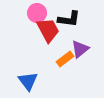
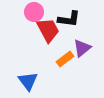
pink circle: moved 3 px left, 1 px up
purple triangle: moved 2 px right, 1 px up
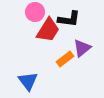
pink circle: moved 1 px right
red trapezoid: rotated 60 degrees clockwise
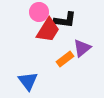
pink circle: moved 4 px right
black L-shape: moved 4 px left, 1 px down
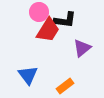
orange rectangle: moved 27 px down
blue triangle: moved 6 px up
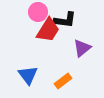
pink circle: moved 1 px left
orange rectangle: moved 2 px left, 5 px up
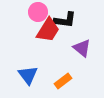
purple triangle: rotated 42 degrees counterclockwise
